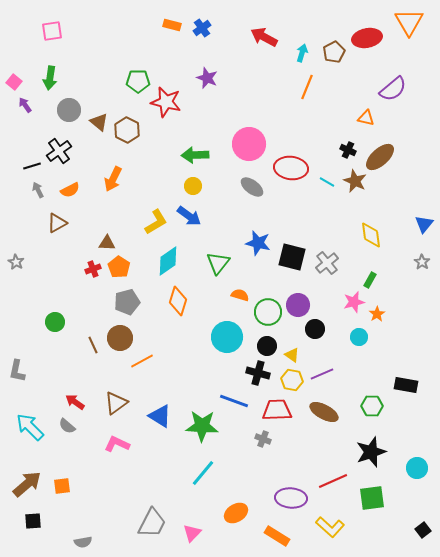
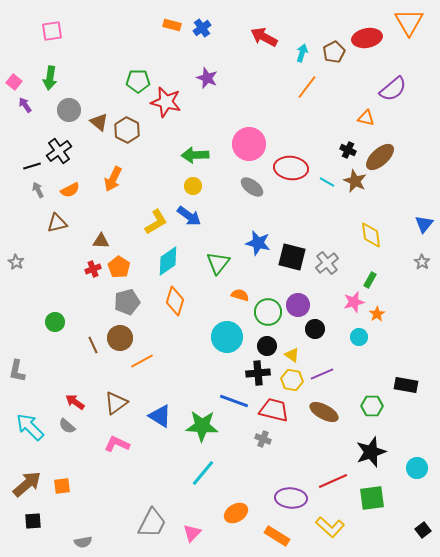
orange line at (307, 87): rotated 15 degrees clockwise
brown triangle at (57, 223): rotated 15 degrees clockwise
brown triangle at (107, 243): moved 6 px left, 2 px up
orange diamond at (178, 301): moved 3 px left
black cross at (258, 373): rotated 20 degrees counterclockwise
red trapezoid at (277, 410): moved 3 px left; rotated 16 degrees clockwise
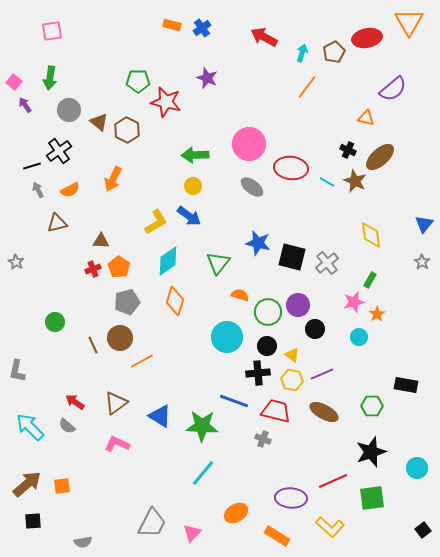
red trapezoid at (274, 410): moved 2 px right, 1 px down
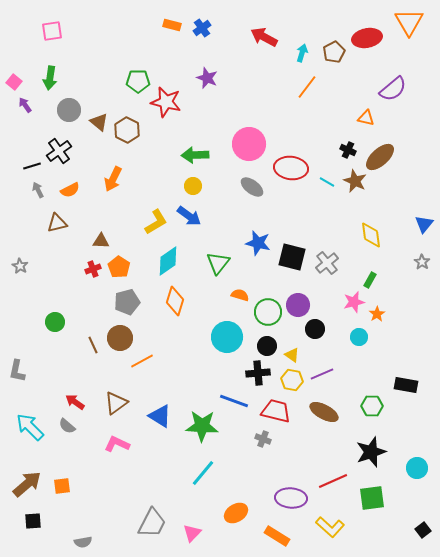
gray star at (16, 262): moved 4 px right, 4 px down
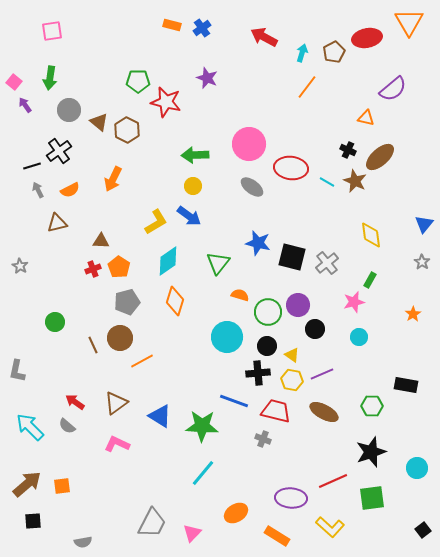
orange star at (377, 314): moved 36 px right
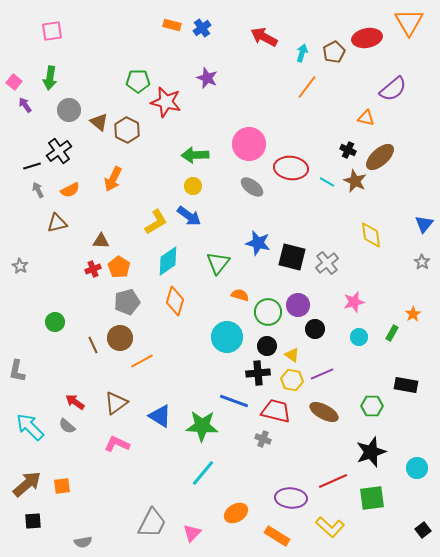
green rectangle at (370, 280): moved 22 px right, 53 px down
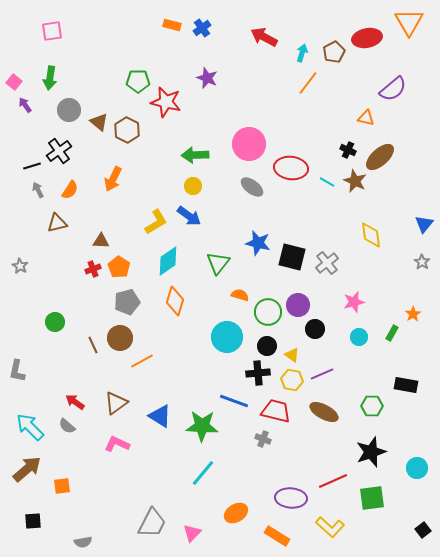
orange line at (307, 87): moved 1 px right, 4 px up
orange semicircle at (70, 190): rotated 30 degrees counterclockwise
brown arrow at (27, 484): moved 15 px up
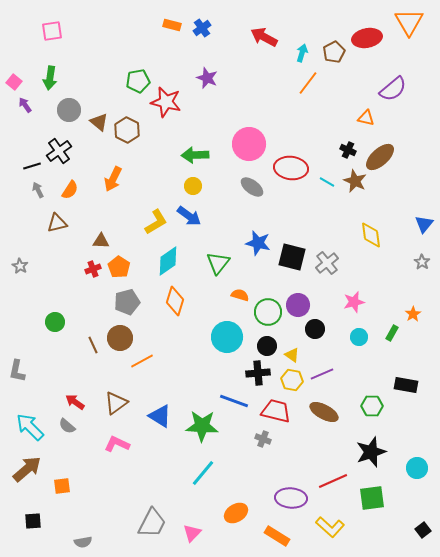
green pentagon at (138, 81): rotated 10 degrees counterclockwise
